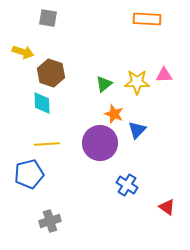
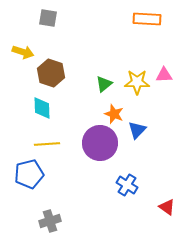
cyan diamond: moved 5 px down
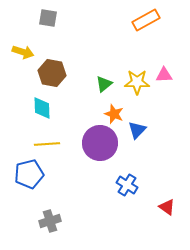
orange rectangle: moved 1 px left, 1 px down; rotated 32 degrees counterclockwise
brown hexagon: moved 1 px right; rotated 8 degrees counterclockwise
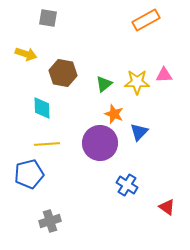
yellow arrow: moved 3 px right, 2 px down
brown hexagon: moved 11 px right
blue triangle: moved 2 px right, 2 px down
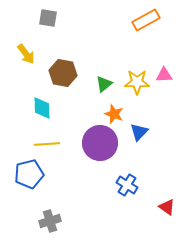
yellow arrow: rotated 35 degrees clockwise
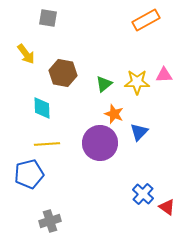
blue cross: moved 16 px right, 9 px down; rotated 10 degrees clockwise
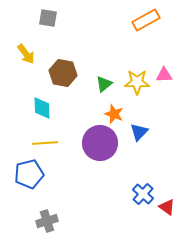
yellow line: moved 2 px left, 1 px up
gray cross: moved 3 px left
